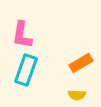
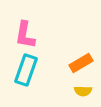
pink L-shape: moved 3 px right
yellow semicircle: moved 6 px right, 4 px up
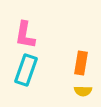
orange rectangle: rotated 50 degrees counterclockwise
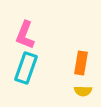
pink L-shape: rotated 12 degrees clockwise
cyan rectangle: moved 2 px up
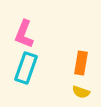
pink L-shape: moved 1 px left, 1 px up
yellow semicircle: moved 2 px left, 1 px down; rotated 18 degrees clockwise
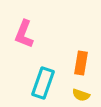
cyan rectangle: moved 17 px right, 15 px down
yellow semicircle: moved 3 px down
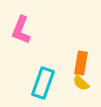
pink L-shape: moved 3 px left, 4 px up
yellow semicircle: moved 12 px up; rotated 24 degrees clockwise
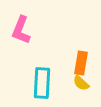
cyan rectangle: moved 1 px left; rotated 16 degrees counterclockwise
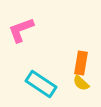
pink L-shape: rotated 48 degrees clockwise
cyan rectangle: moved 1 px left, 1 px down; rotated 60 degrees counterclockwise
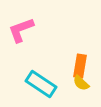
orange rectangle: moved 1 px left, 3 px down
